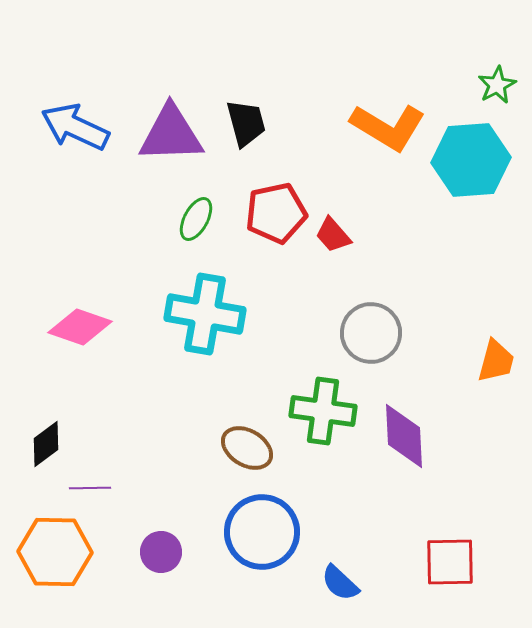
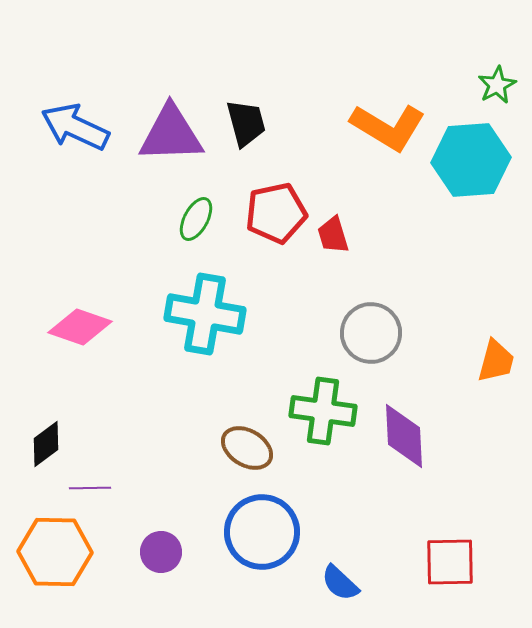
red trapezoid: rotated 24 degrees clockwise
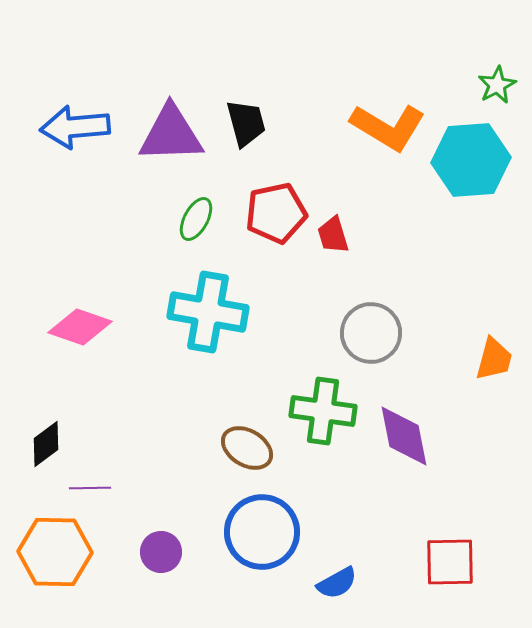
blue arrow: rotated 30 degrees counterclockwise
cyan cross: moved 3 px right, 2 px up
orange trapezoid: moved 2 px left, 2 px up
purple diamond: rotated 8 degrees counterclockwise
blue semicircle: moved 3 px left; rotated 72 degrees counterclockwise
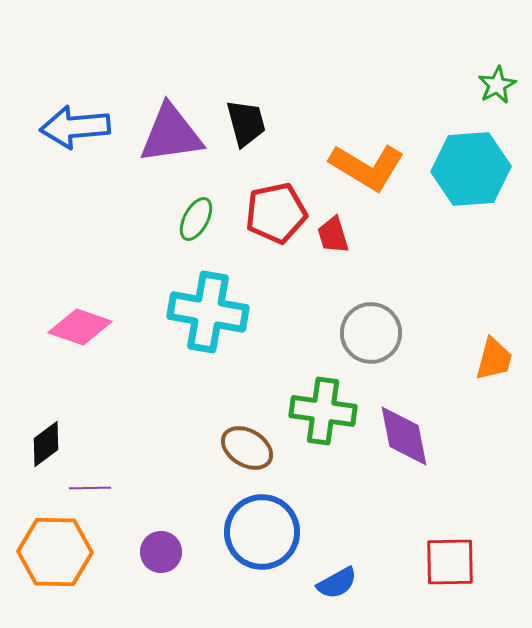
orange L-shape: moved 21 px left, 40 px down
purple triangle: rotated 6 degrees counterclockwise
cyan hexagon: moved 9 px down
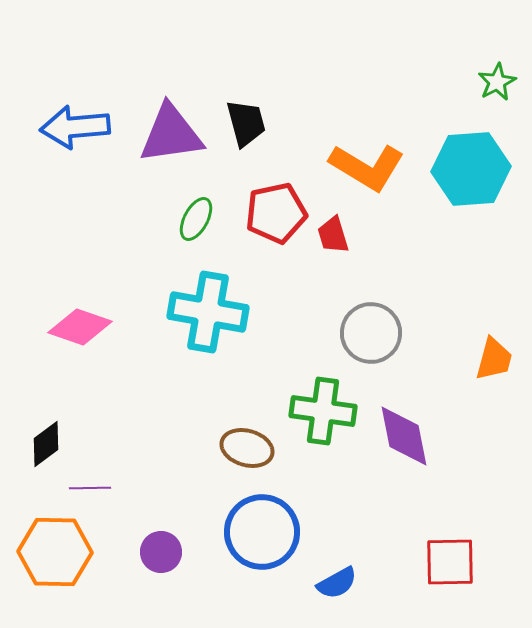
green star: moved 3 px up
brown ellipse: rotated 15 degrees counterclockwise
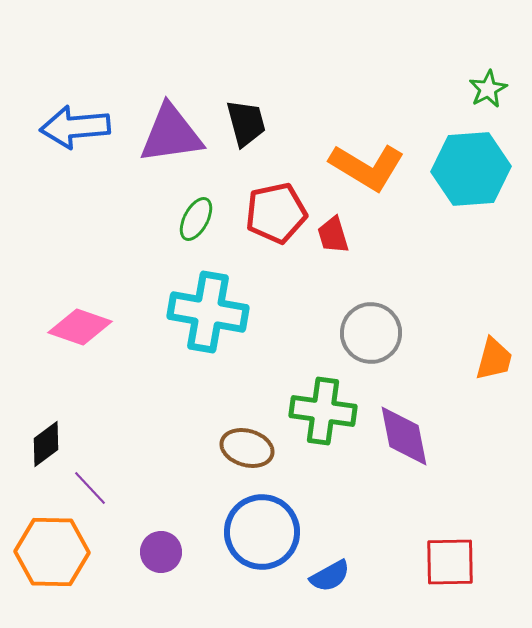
green star: moved 9 px left, 7 px down
purple line: rotated 48 degrees clockwise
orange hexagon: moved 3 px left
blue semicircle: moved 7 px left, 7 px up
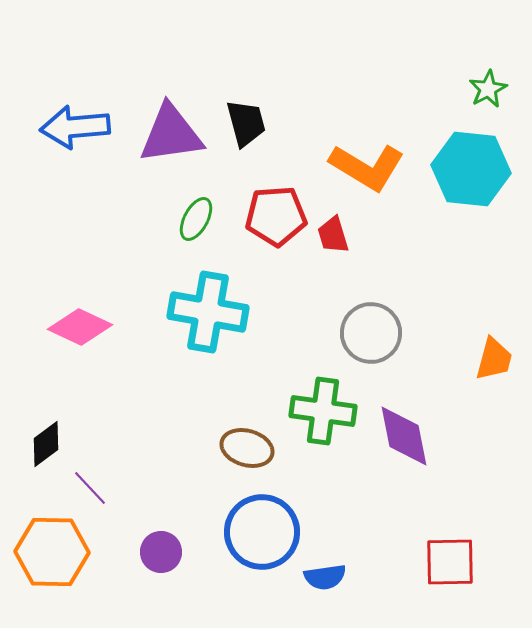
cyan hexagon: rotated 10 degrees clockwise
red pentagon: moved 3 px down; rotated 8 degrees clockwise
pink diamond: rotated 6 degrees clockwise
blue semicircle: moved 5 px left, 1 px down; rotated 21 degrees clockwise
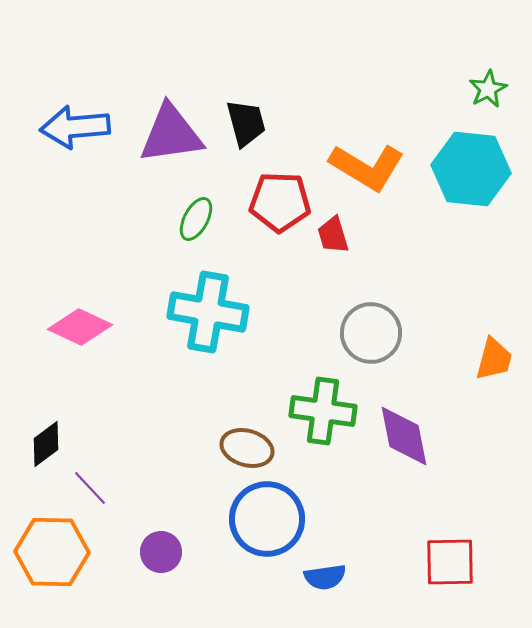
red pentagon: moved 4 px right, 14 px up; rotated 6 degrees clockwise
blue circle: moved 5 px right, 13 px up
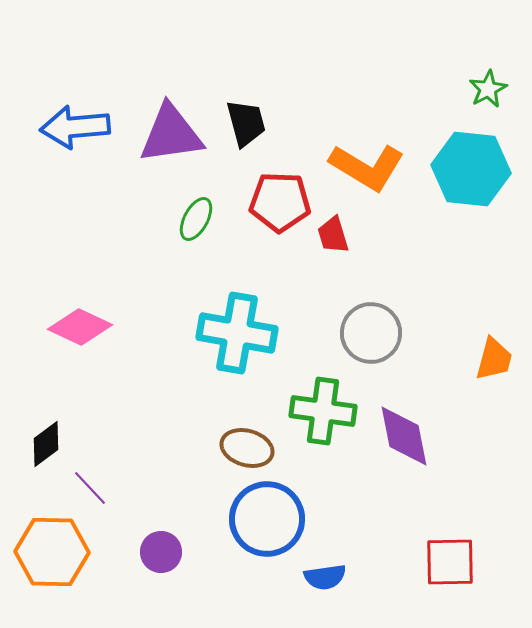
cyan cross: moved 29 px right, 21 px down
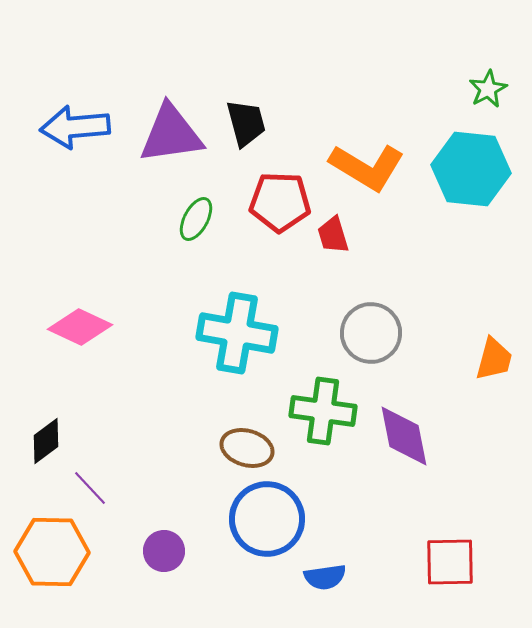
black diamond: moved 3 px up
purple circle: moved 3 px right, 1 px up
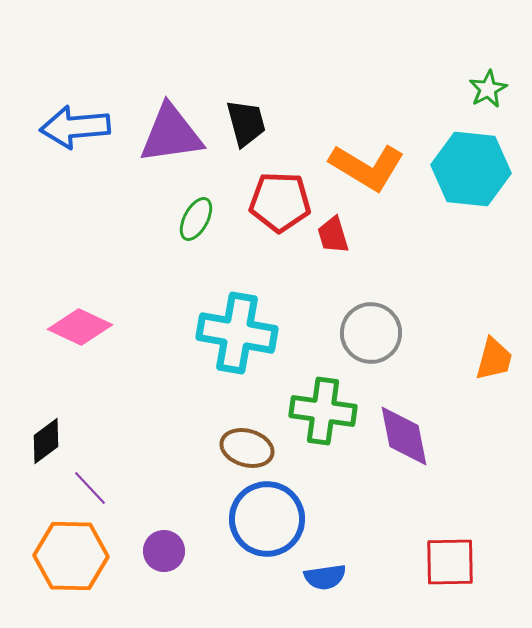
orange hexagon: moved 19 px right, 4 px down
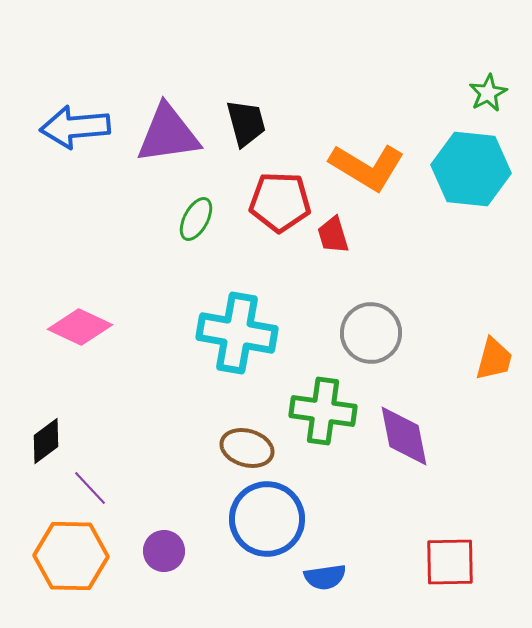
green star: moved 4 px down
purple triangle: moved 3 px left
